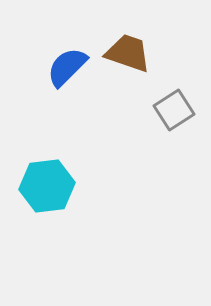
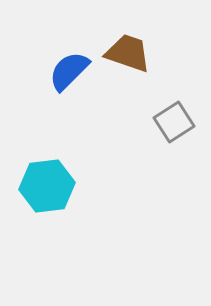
blue semicircle: moved 2 px right, 4 px down
gray square: moved 12 px down
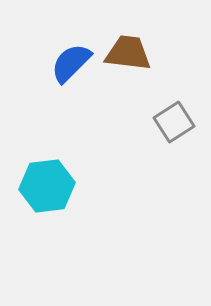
brown trapezoid: rotated 12 degrees counterclockwise
blue semicircle: moved 2 px right, 8 px up
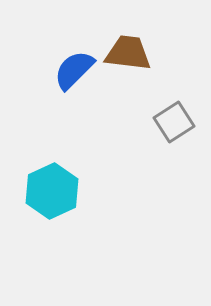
blue semicircle: moved 3 px right, 7 px down
cyan hexagon: moved 5 px right, 5 px down; rotated 18 degrees counterclockwise
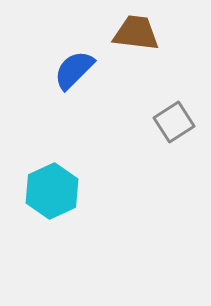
brown trapezoid: moved 8 px right, 20 px up
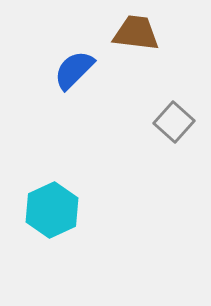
gray square: rotated 15 degrees counterclockwise
cyan hexagon: moved 19 px down
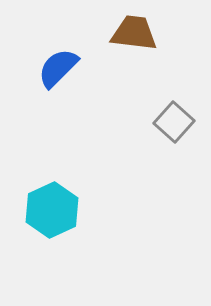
brown trapezoid: moved 2 px left
blue semicircle: moved 16 px left, 2 px up
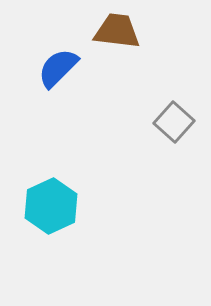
brown trapezoid: moved 17 px left, 2 px up
cyan hexagon: moved 1 px left, 4 px up
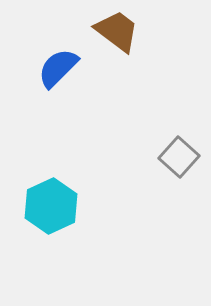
brown trapezoid: rotated 30 degrees clockwise
gray square: moved 5 px right, 35 px down
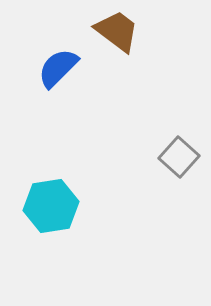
cyan hexagon: rotated 16 degrees clockwise
